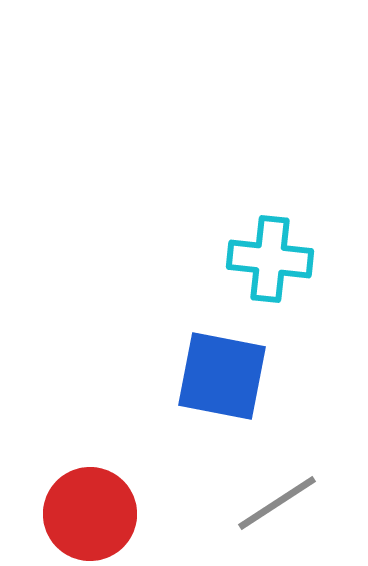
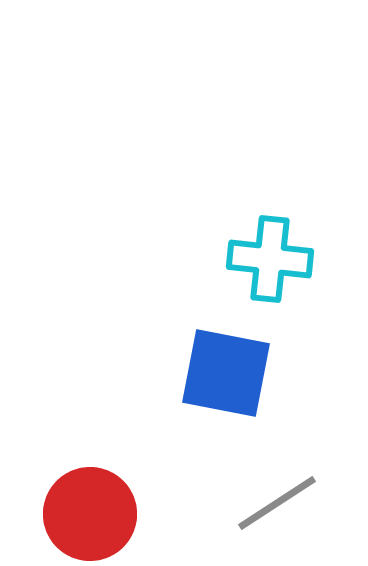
blue square: moved 4 px right, 3 px up
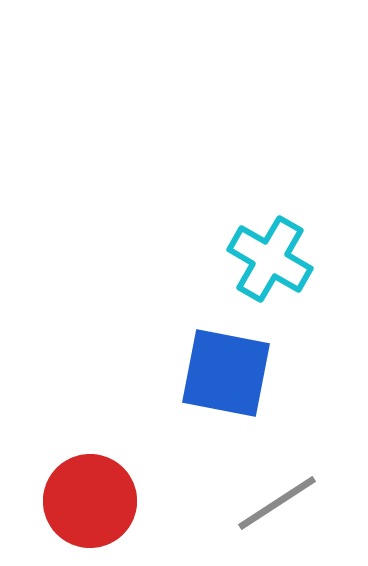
cyan cross: rotated 24 degrees clockwise
red circle: moved 13 px up
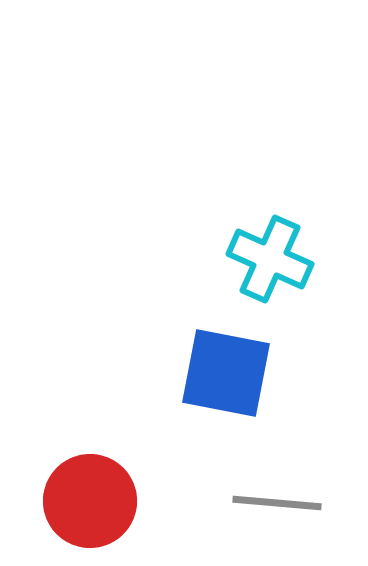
cyan cross: rotated 6 degrees counterclockwise
gray line: rotated 38 degrees clockwise
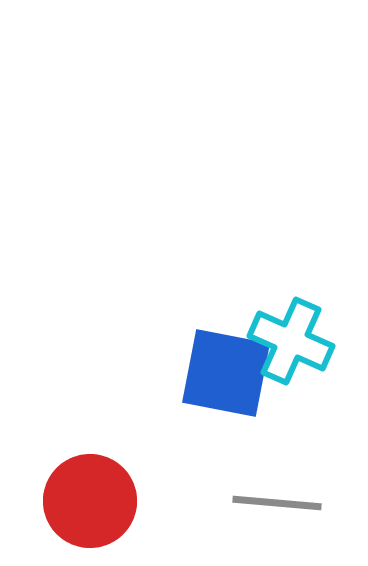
cyan cross: moved 21 px right, 82 px down
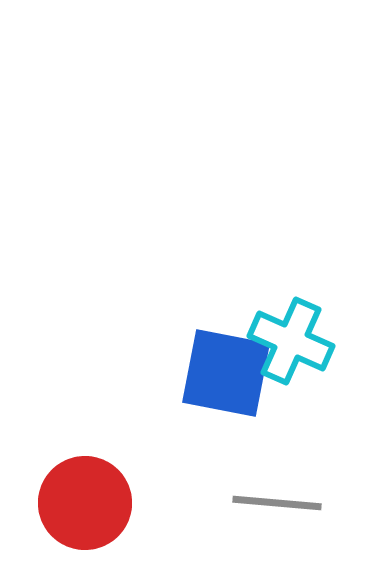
red circle: moved 5 px left, 2 px down
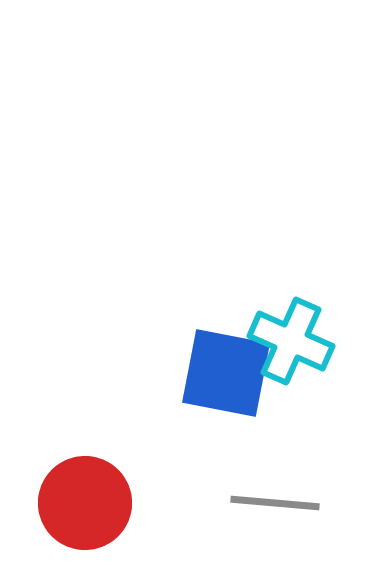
gray line: moved 2 px left
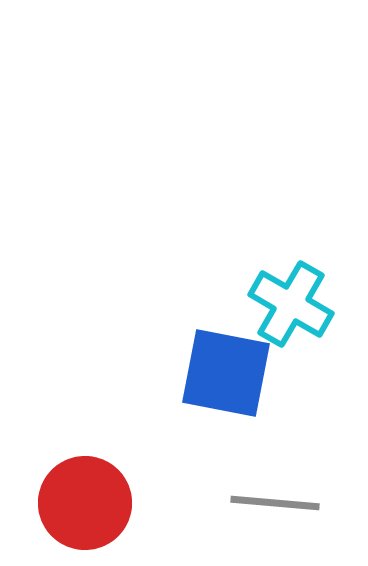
cyan cross: moved 37 px up; rotated 6 degrees clockwise
